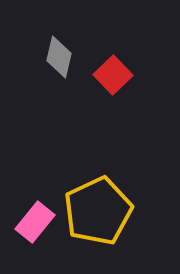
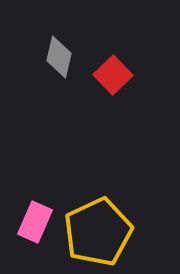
yellow pentagon: moved 21 px down
pink rectangle: rotated 15 degrees counterclockwise
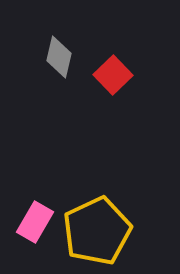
pink rectangle: rotated 6 degrees clockwise
yellow pentagon: moved 1 px left, 1 px up
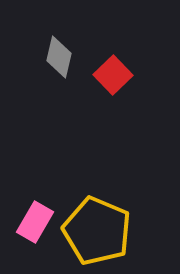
yellow pentagon: rotated 24 degrees counterclockwise
